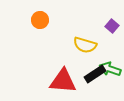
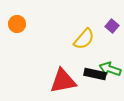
orange circle: moved 23 px left, 4 px down
yellow semicircle: moved 1 px left, 6 px up; rotated 65 degrees counterclockwise
black rectangle: rotated 45 degrees clockwise
red triangle: rotated 16 degrees counterclockwise
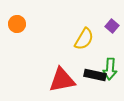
yellow semicircle: rotated 10 degrees counterclockwise
green arrow: rotated 105 degrees counterclockwise
black rectangle: moved 1 px down
red triangle: moved 1 px left, 1 px up
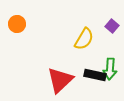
red triangle: moved 2 px left; rotated 32 degrees counterclockwise
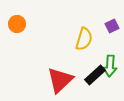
purple square: rotated 24 degrees clockwise
yellow semicircle: rotated 15 degrees counterclockwise
green arrow: moved 3 px up
black rectangle: rotated 55 degrees counterclockwise
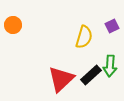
orange circle: moved 4 px left, 1 px down
yellow semicircle: moved 2 px up
black rectangle: moved 4 px left
red triangle: moved 1 px right, 1 px up
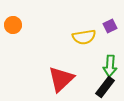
purple square: moved 2 px left
yellow semicircle: rotated 65 degrees clockwise
black rectangle: moved 14 px right, 12 px down; rotated 10 degrees counterclockwise
